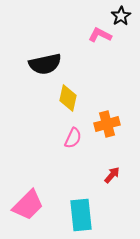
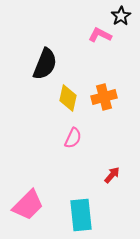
black semicircle: rotated 56 degrees counterclockwise
orange cross: moved 3 px left, 27 px up
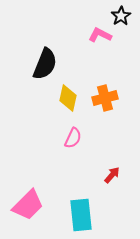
orange cross: moved 1 px right, 1 px down
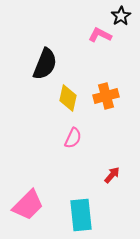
orange cross: moved 1 px right, 2 px up
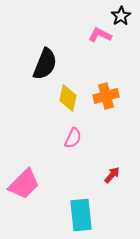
pink trapezoid: moved 4 px left, 21 px up
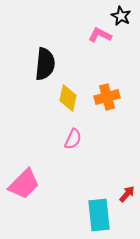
black star: rotated 12 degrees counterclockwise
black semicircle: rotated 16 degrees counterclockwise
orange cross: moved 1 px right, 1 px down
pink semicircle: moved 1 px down
red arrow: moved 15 px right, 19 px down
cyan rectangle: moved 18 px right
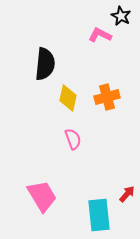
pink semicircle: rotated 45 degrees counterclockwise
pink trapezoid: moved 18 px right, 12 px down; rotated 76 degrees counterclockwise
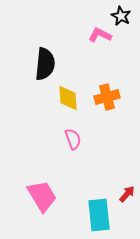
yellow diamond: rotated 16 degrees counterclockwise
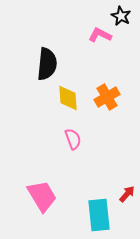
black semicircle: moved 2 px right
orange cross: rotated 15 degrees counterclockwise
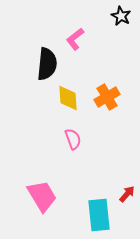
pink L-shape: moved 25 px left, 4 px down; rotated 65 degrees counterclockwise
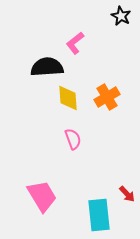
pink L-shape: moved 4 px down
black semicircle: moved 3 px down; rotated 100 degrees counterclockwise
red arrow: rotated 96 degrees clockwise
